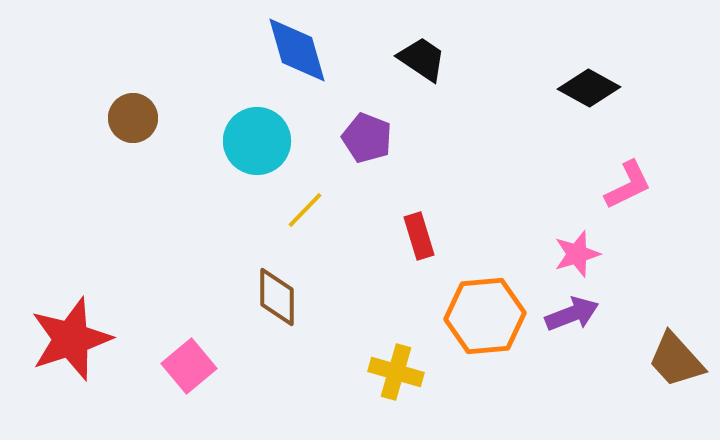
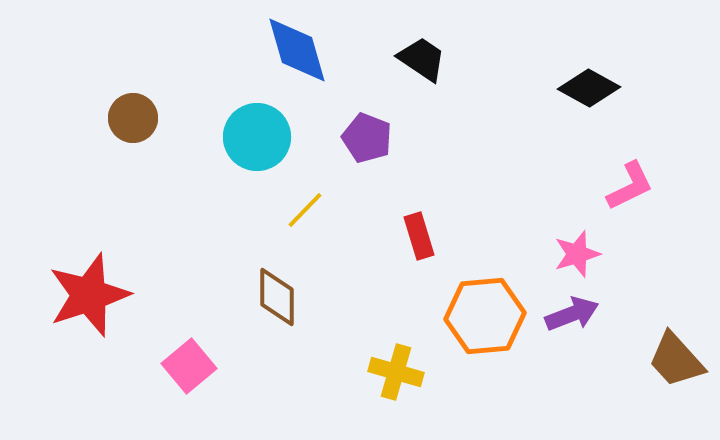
cyan circle: moved 4 px up
pink L-shape: moved 2 px right, 1 px down
red star: moved 18 px right, 44 px up
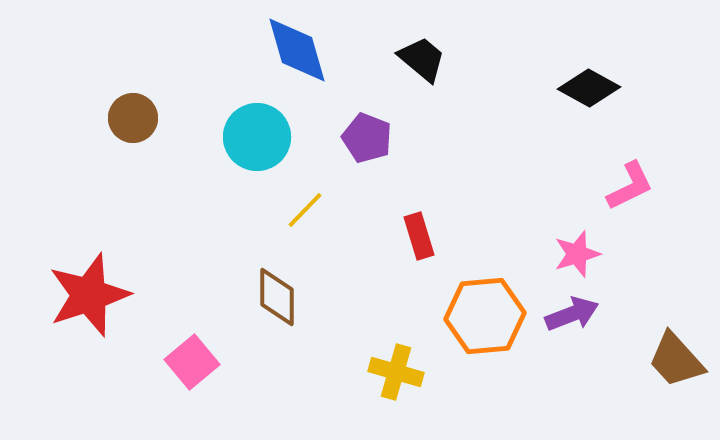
black trapezoid: rotated 6 degrees clockwise
pink square: moved 3 px right, 4 px up
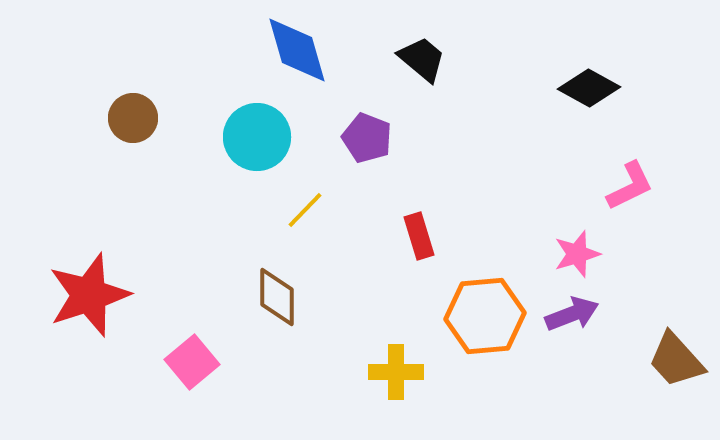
yellow cross: rotated 16 degrees counterclockwise
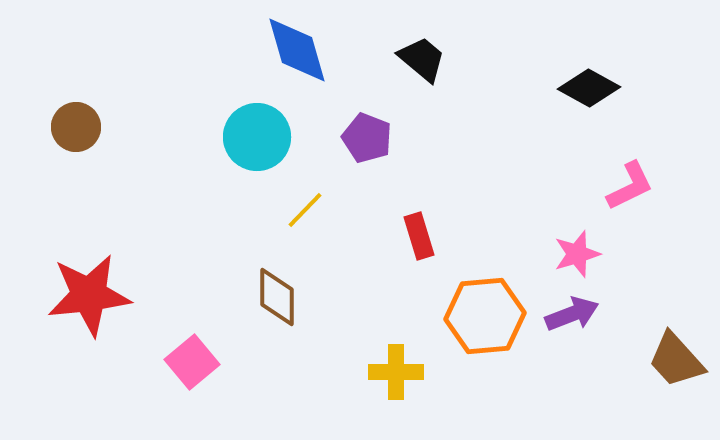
brown circle: moved 57 px left, 9 px down
red star: rotated 12 degrees clockwise
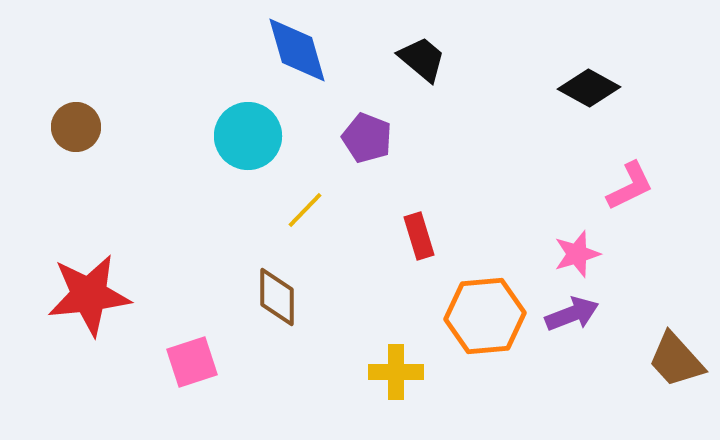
cyan circle: moved 9 px left, 1 px up
pink square: rotated 22 degrees clockwise
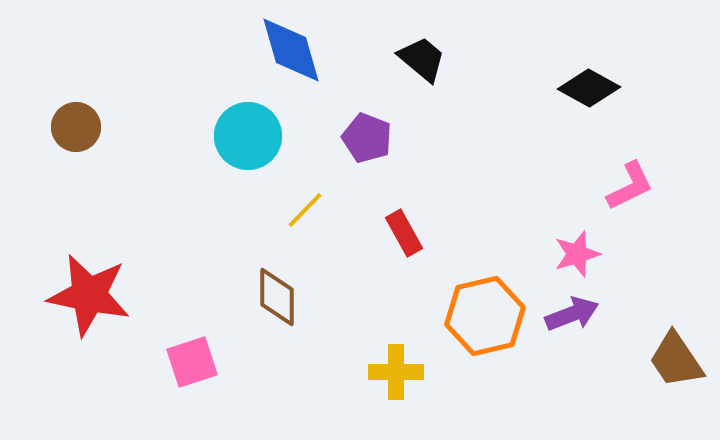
blue diamond: moved 6 px left
red rectangle: moved 15 px left, 3 px up; rotated 12 degrees counterclockwise
red star: rotated 18 degrees clockwise
orange hexagon: rotated 8 degrees counterclockwise
brown trapezoid: rotated 8 degrees clockwise
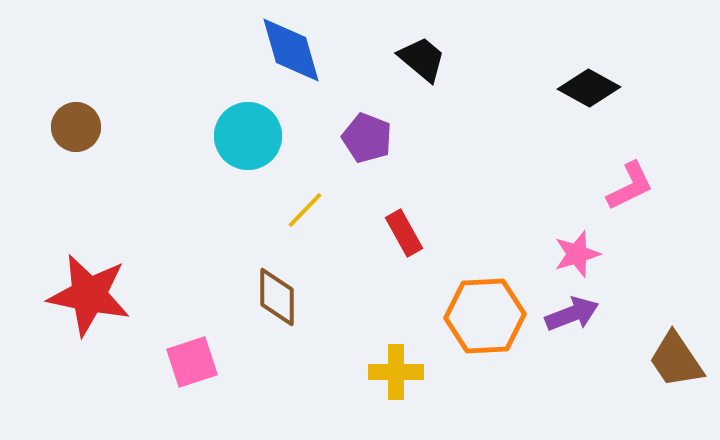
orange hexagon: rotated 10 degrees clockwise
